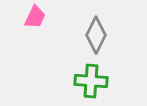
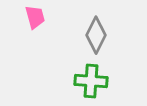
pink trapezoid: rotated 40 degrees counterclockwise
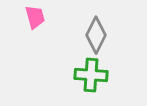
green cross: moved 6 px up
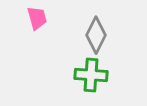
pink trapezoid: moved 2 px right, 1 px down
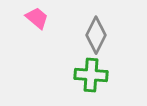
pink trapezoid: rotated 35 degrees counterclockwise
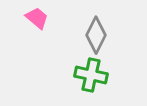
green cross: rotated 8 degrees clockwise
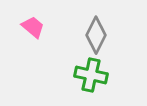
pink trapezoid: moved 4 px left, 9 px down
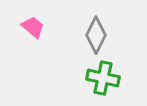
green cross: moved 12 px right, 3 px down
